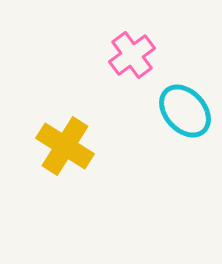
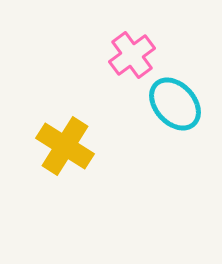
cyan ellipse: moved 10 px left, 7 px up
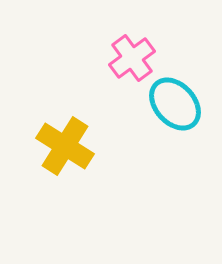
pink cross: moved 3 px down
